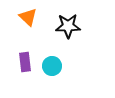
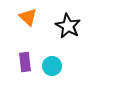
black star: rotated 30 degrees clockwise
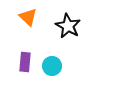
purple rectangle: rotated 12 degrees clockwise
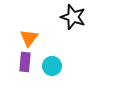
orange triangle: moved 1 px right, 21 px down; rotated 24 degrees clockwise
black star: moved 5 px right, 9 px up; rotated 10 degrees counterclockwise
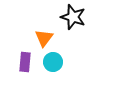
orange triangle: moved 15 px right
cyan circle: moved 1 px right, 4 px up
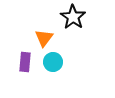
black star: rotated 15 degrees clockwise
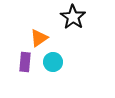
orange triangle: moved 5 px left; rotated 18 degrees clockwise
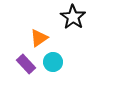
purple rectangle: moved 1 px right, 2 px down; rotated 48 degrees counterclockwise
